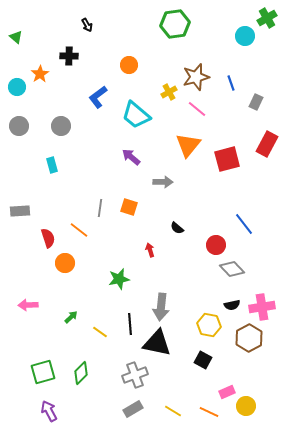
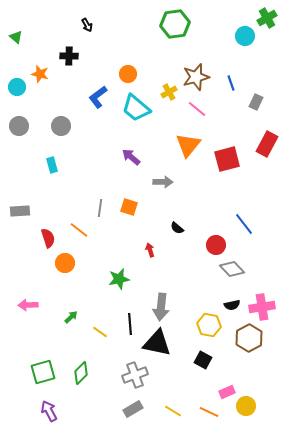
orange circle at (129, 65): moved 1 px left, 9 px down
orange star at (40, 74): rotated 24 degrees counterclockwise
cyan trapezoid at (136, 115): moved 7 px up
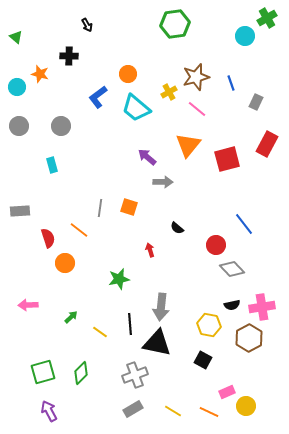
purple arrow at (131, 157): moved 16 px right
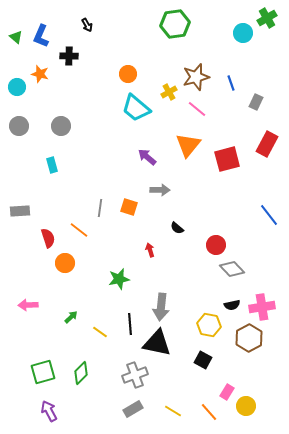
cyan circle at (245, 36): moved 2 px left, 3 px up
blue L-shape at (98, 97): moved 57 px left, 61 px up; rotated 30 degrees counterclockwise
gray arrow at (163, 182): moved 3 px left, 8 px down
blue line at (244, 224): moved 25 px right, 9 px up
pink rectangle at (227, 392): rotated 35 degrees counterclockwise
orange line at (209, 412): rotated 24 degrees clockwise
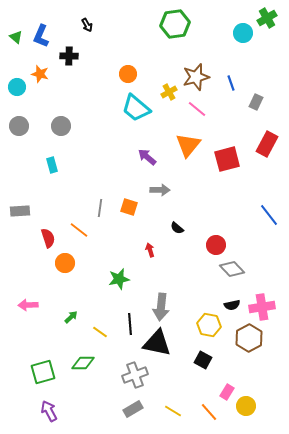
green diamond at (81, 373): moved 2 px right, 10 px up; rotated 45 degrees clockwise
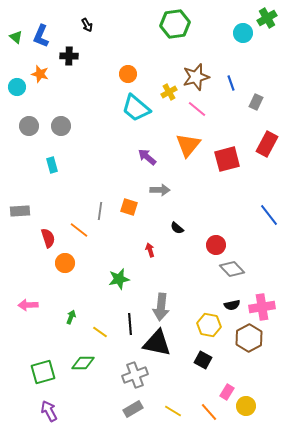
gray circle at (19, 126): moved 10 px right
gray line at (100, 208): moved 3 px down
green arrow at (71, 317): rotated 24 degrees counterclockwise
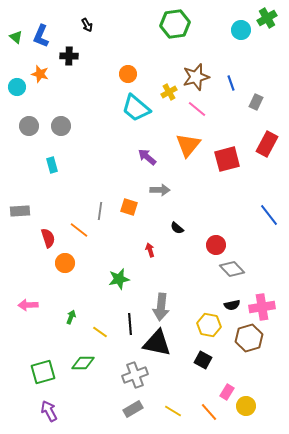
cyan circle at (243, 33): moved 2 px left, 3 px up
brown hexagon at (249, 338): rotated 12 degrees clockwise
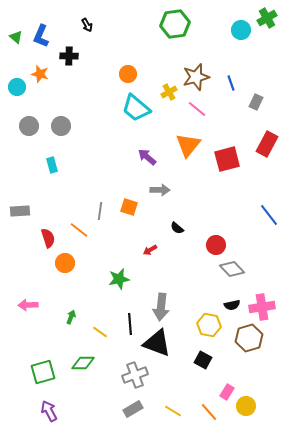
red arrow at (150, 250): rotated 104 degrees counterclockwise
black triangle at (157, 343): rotated 8 degrees clockwise
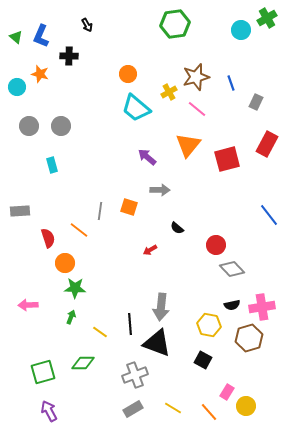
green star at (119, 279): moved 44 px left, 9 px down; rotated 15 degrees clockwise
yellow line at (173, 411): moved 3 px up
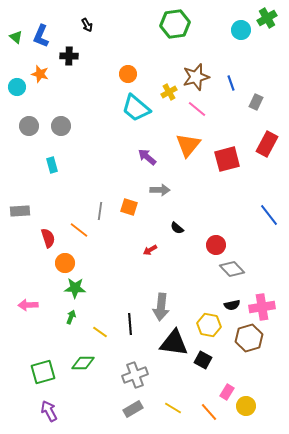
black triangle at (157, 343): moved 17 px right; rotated 12 degrees counterclockwise
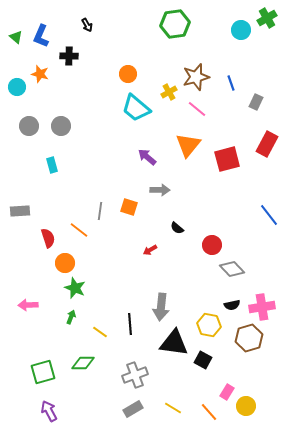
red circle at (216, 245): moved 4 px left
green star at (75, 288): rotated 20 degrees clockwise
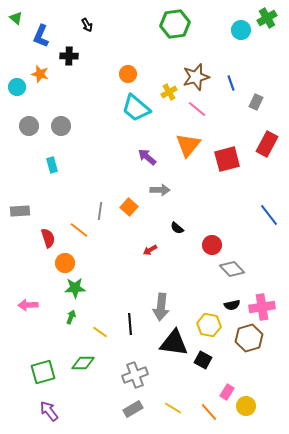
green triangle at (16, 37): moved 19 px up
orange square at (129, 207): rotated 24 degrees clockwise
green star at (75, 288): rotated 25 degrees counterclockwise
purple arrow at (49, 411): rotated 10 degrees counterclockwise
